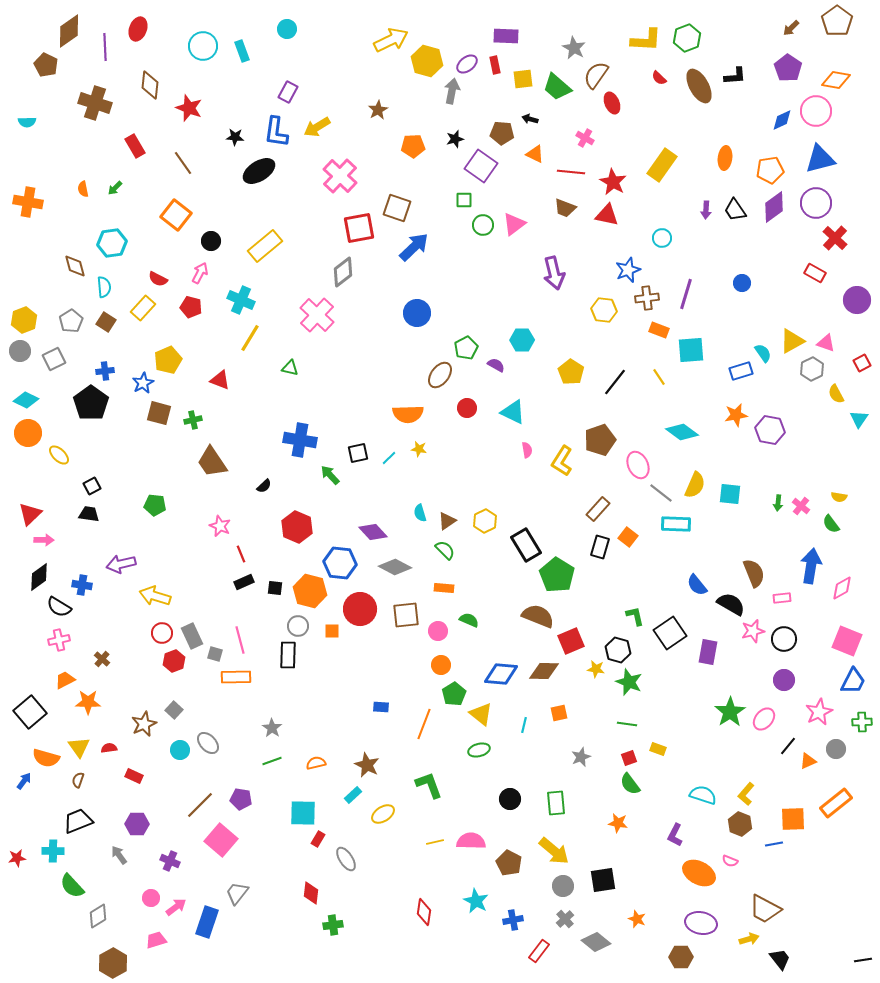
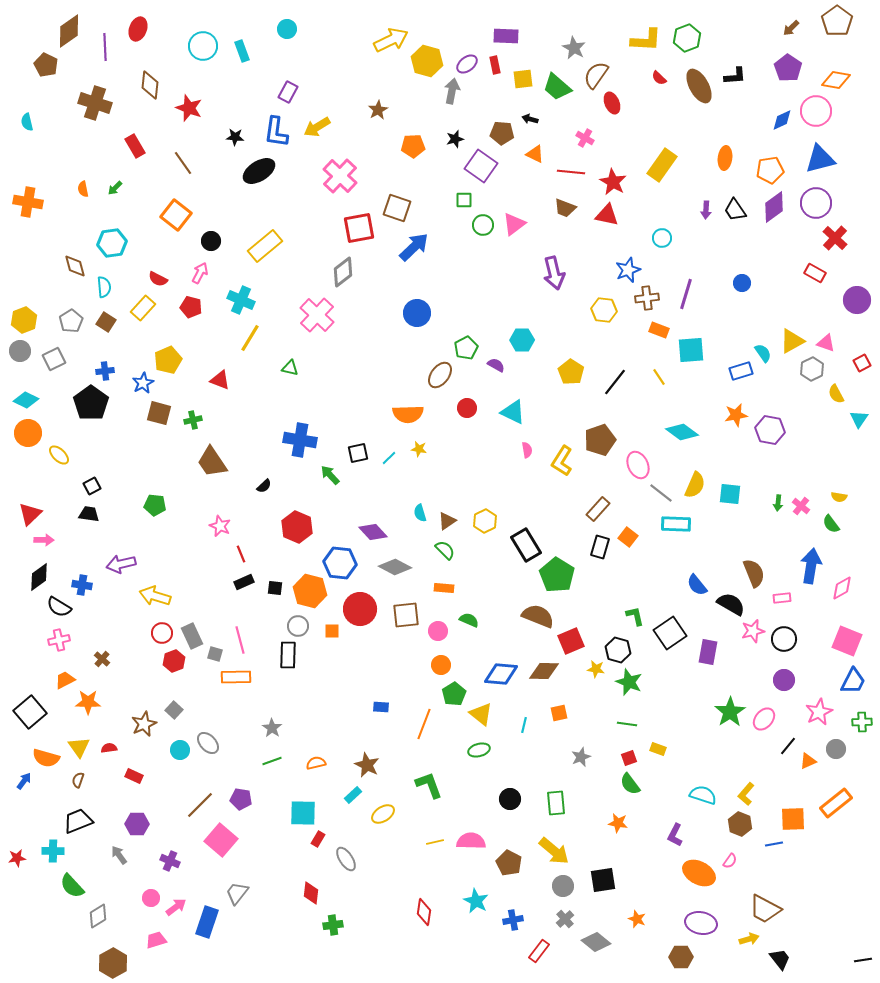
cyan semicircle at (27, 122): rotated 78 degrees clockwise
pink semicircle at (730, 861): rotated 77 degrees counterclockwise
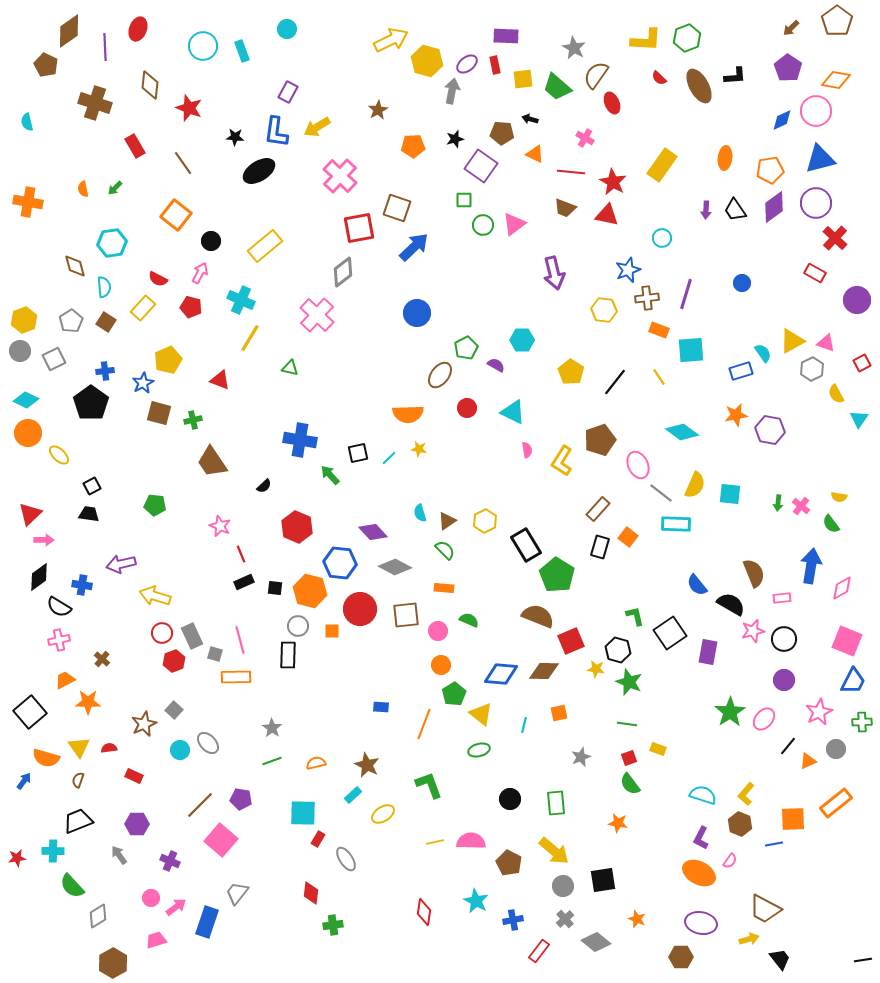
purple L-shape at (675, 835): moved 26 px right, 3 px down
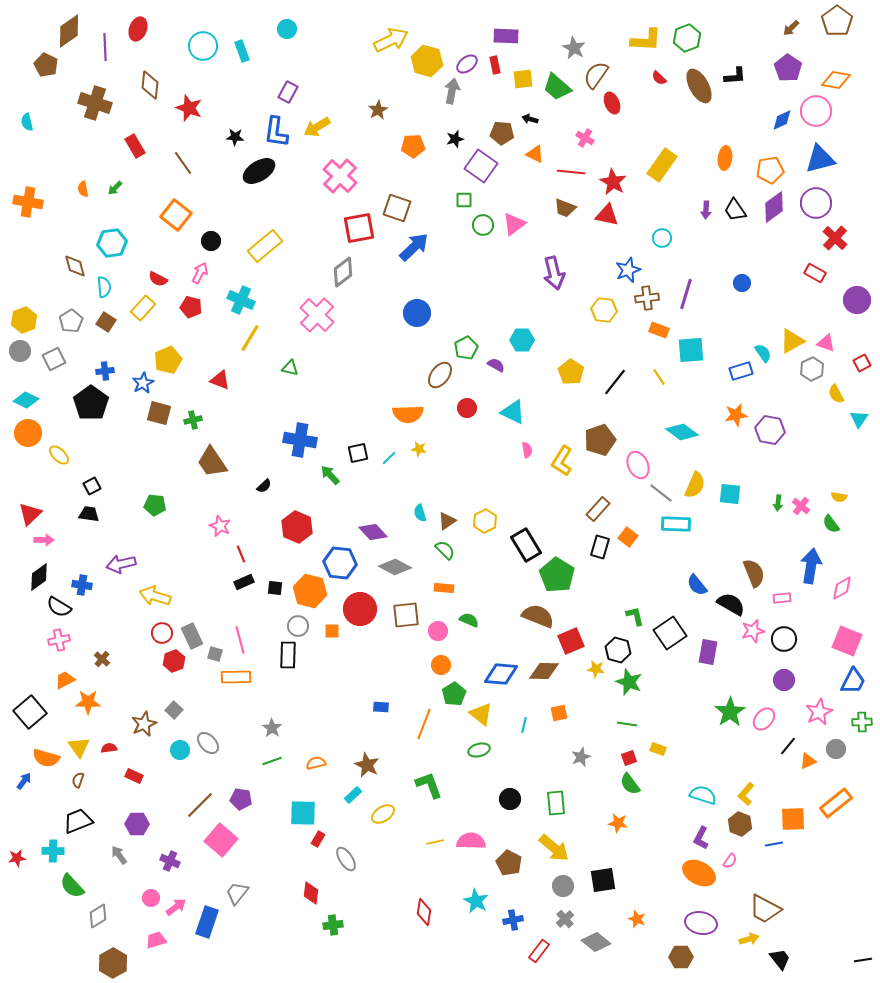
yellow arrow at (554, 851): moved 3 px up
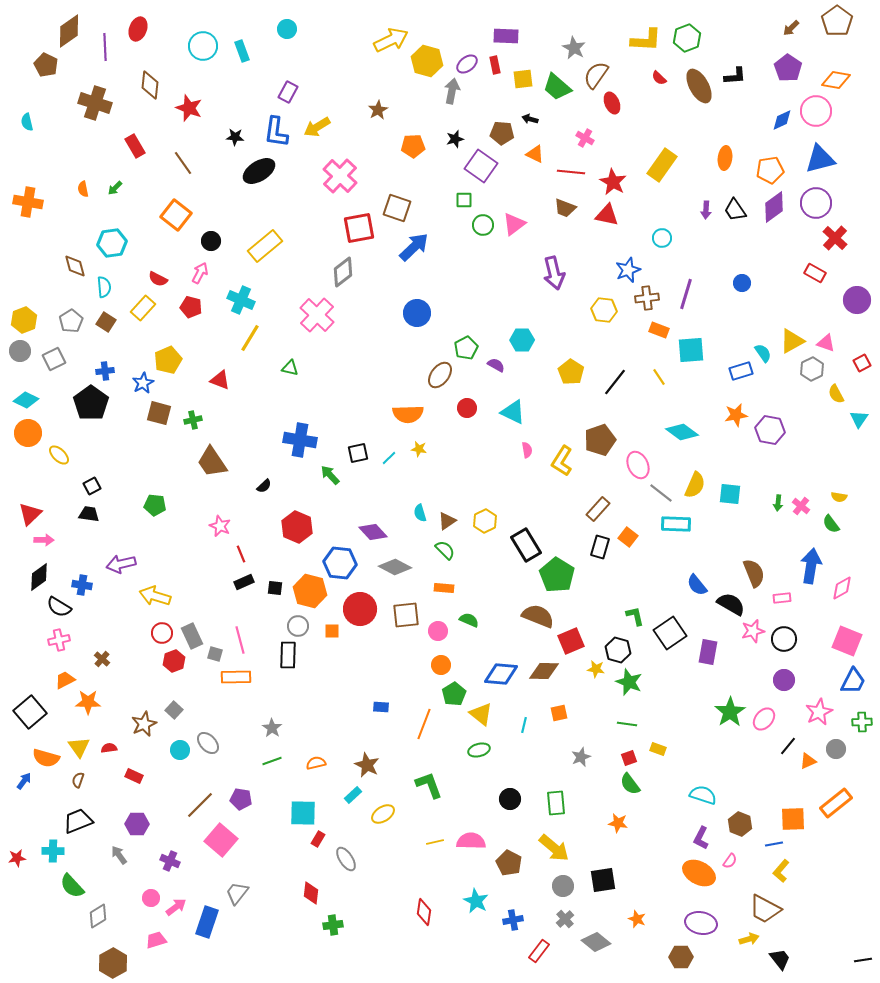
yellow L-shape at (746, 794): moved 35 px right, 77 px down
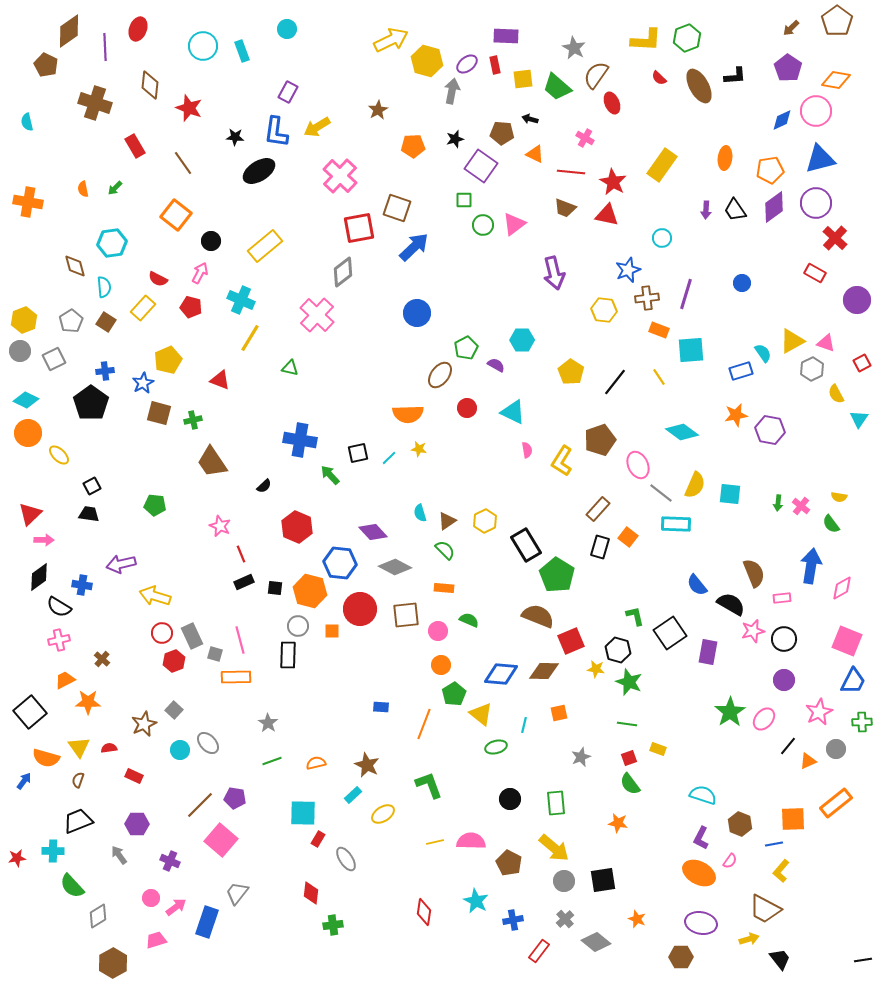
gray star at (272, 728): moved 4 px left, 5 px up
green ellipse at (479, 750): moved 17 px right, 3 px up
purple pentagon at (241, 799): moved 6 px left, 1 px up
gray circle at (563, 886): moved 1 px right, 5 px up
